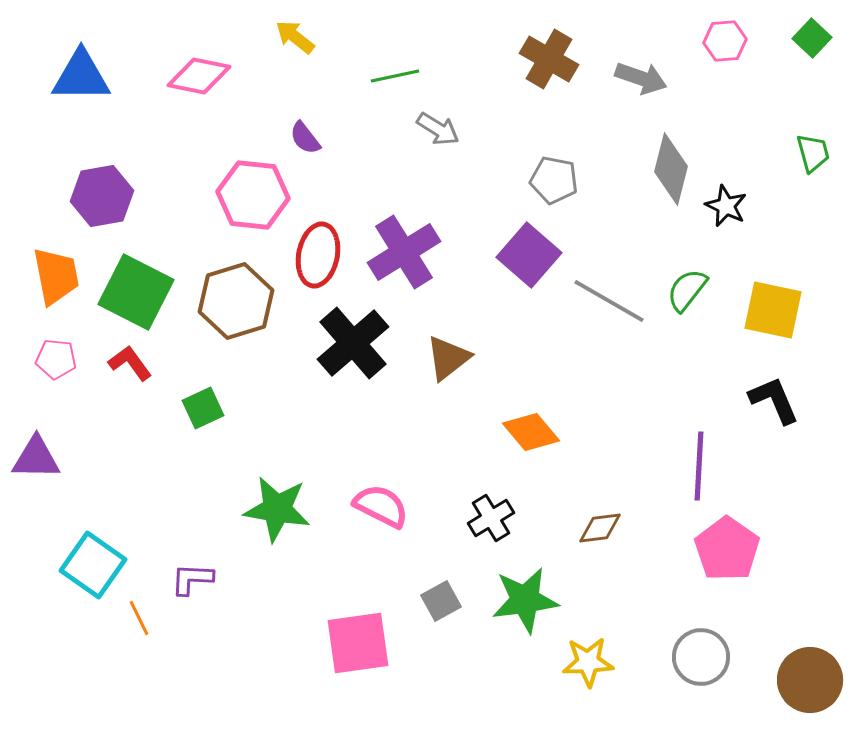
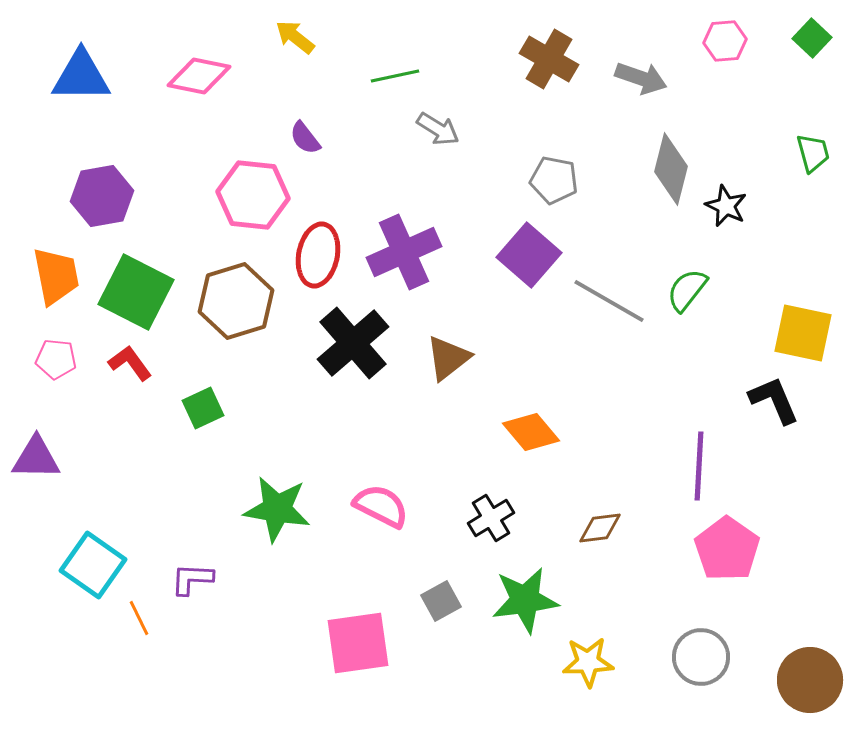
purple cross at (404, 252): rotated 8 degrees clockwise
yellow square at (773, 310): moved 30 px right, 23 px down
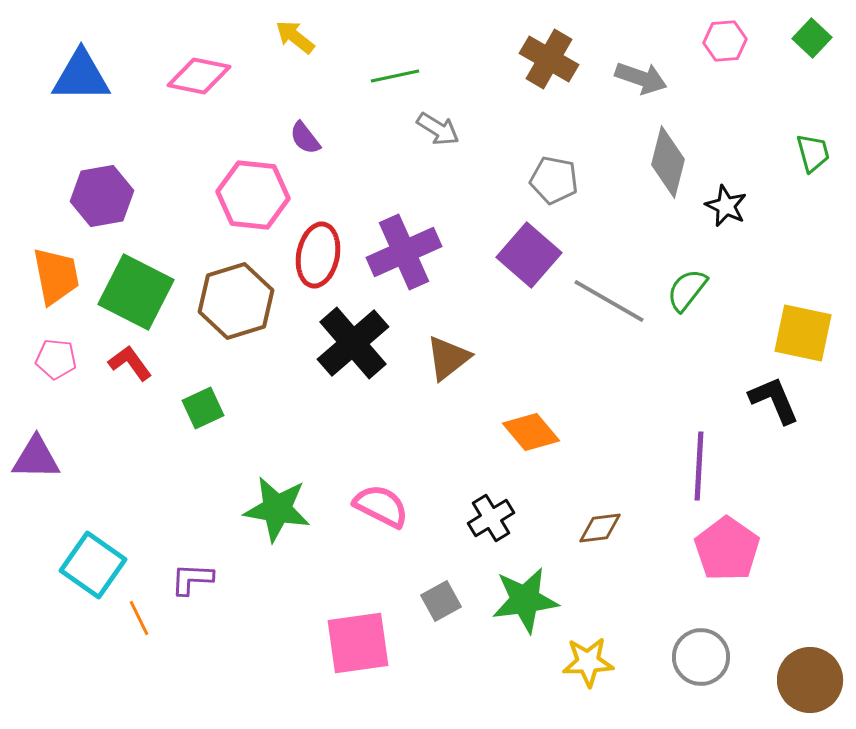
gray diamond at (671, 169): moved 3 px left, 7 px up
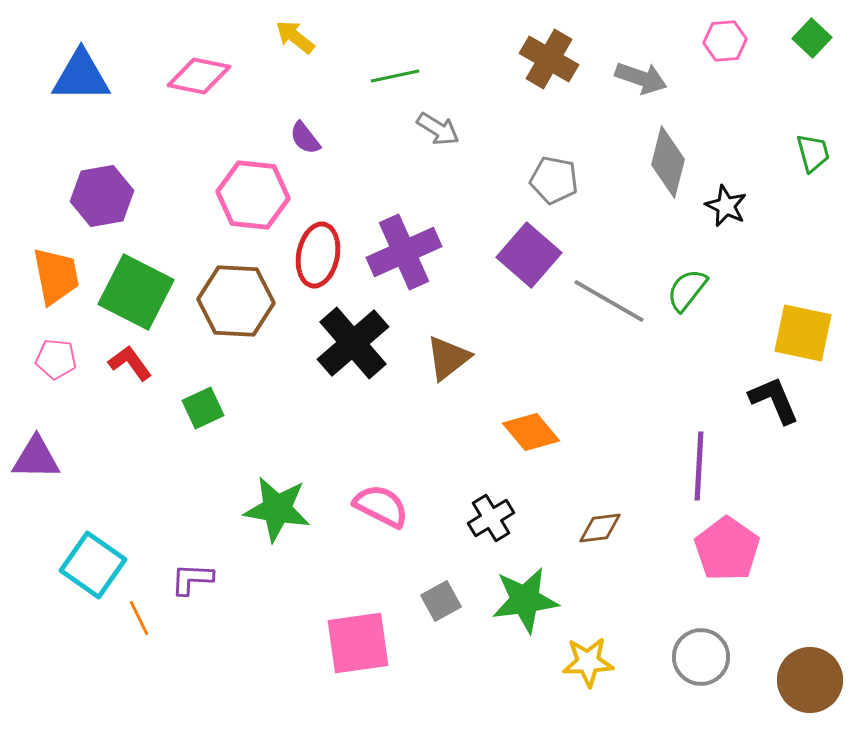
brown hexagon at (236, 301): rotated 20 degrees clockwise
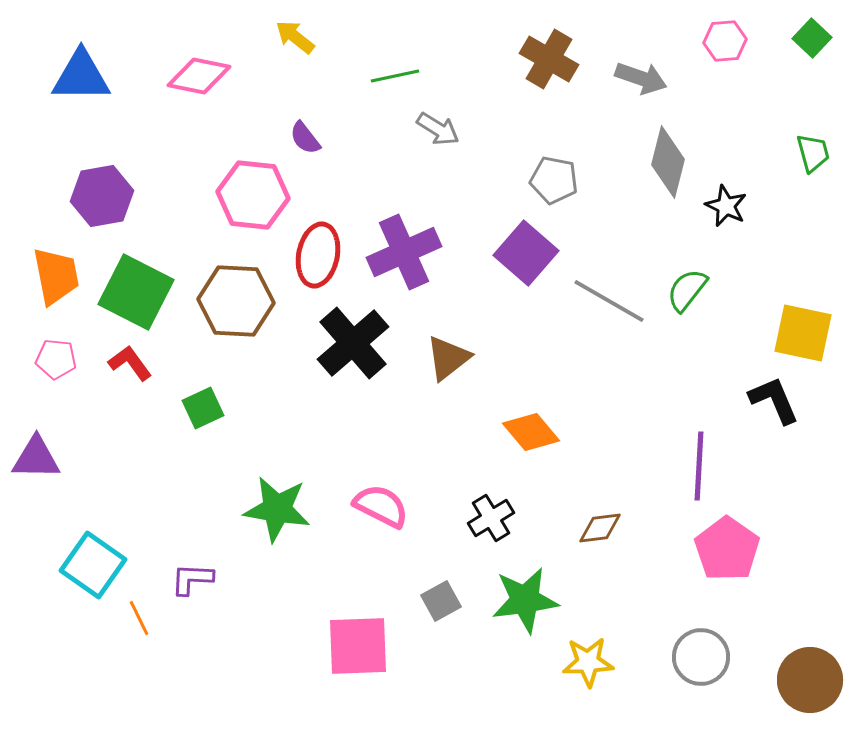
purple square at (529, 255): moved 3 px left, 2 px up
pink square at (358, 643): moved 3 px down; rotated 6 degrees clockwise
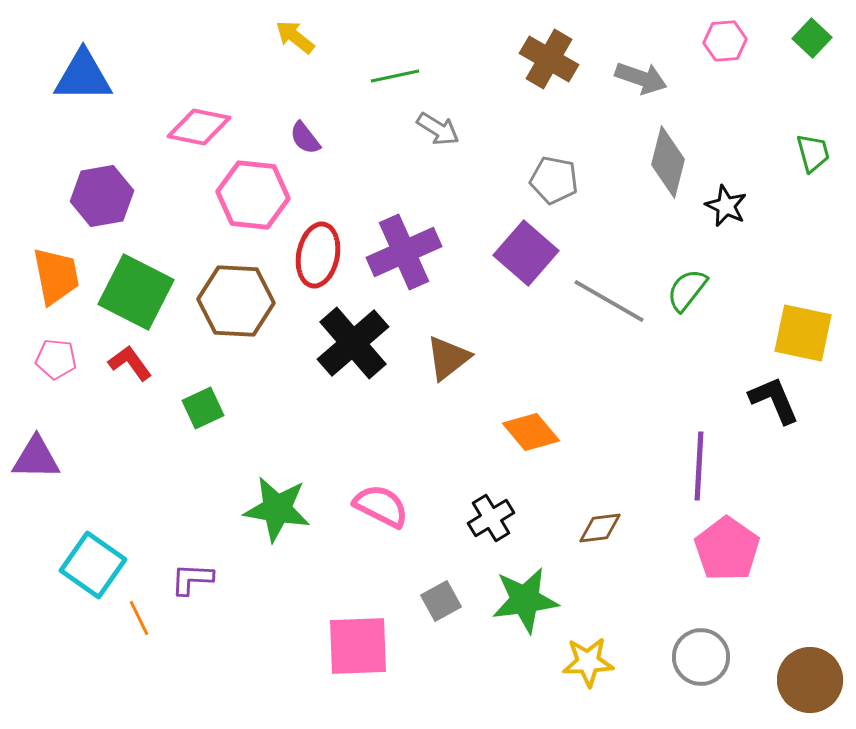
blue triangle at (81, 76): moved 2 px right
pink diamond at (199, 76): moved 51 px down
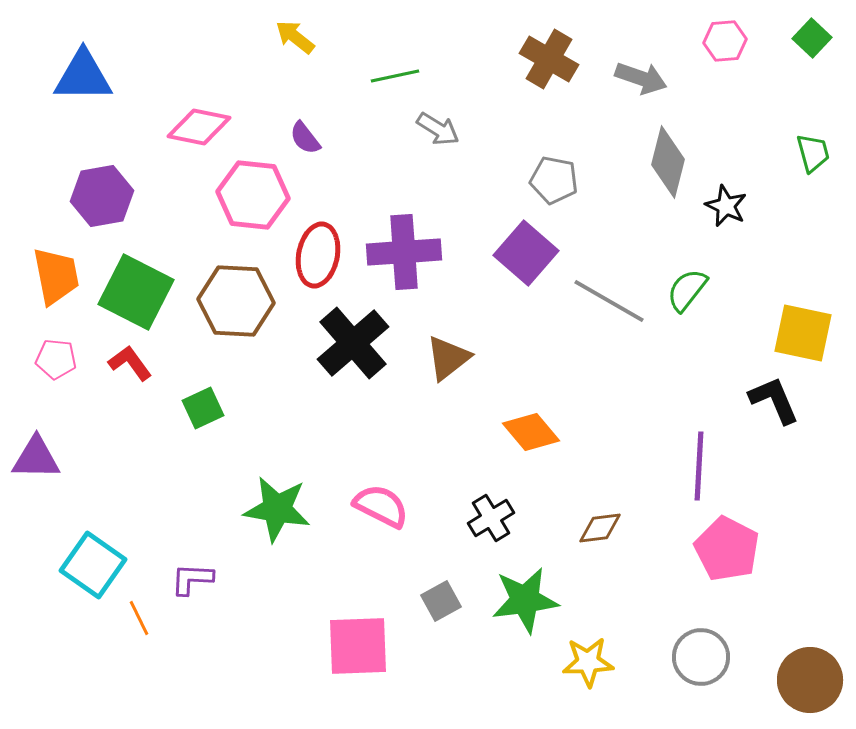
purple cross at (404, 252): rotated 20 degrees clockwise
pink pentagon at (727, 549): rotated 8 degrees counterclockwise
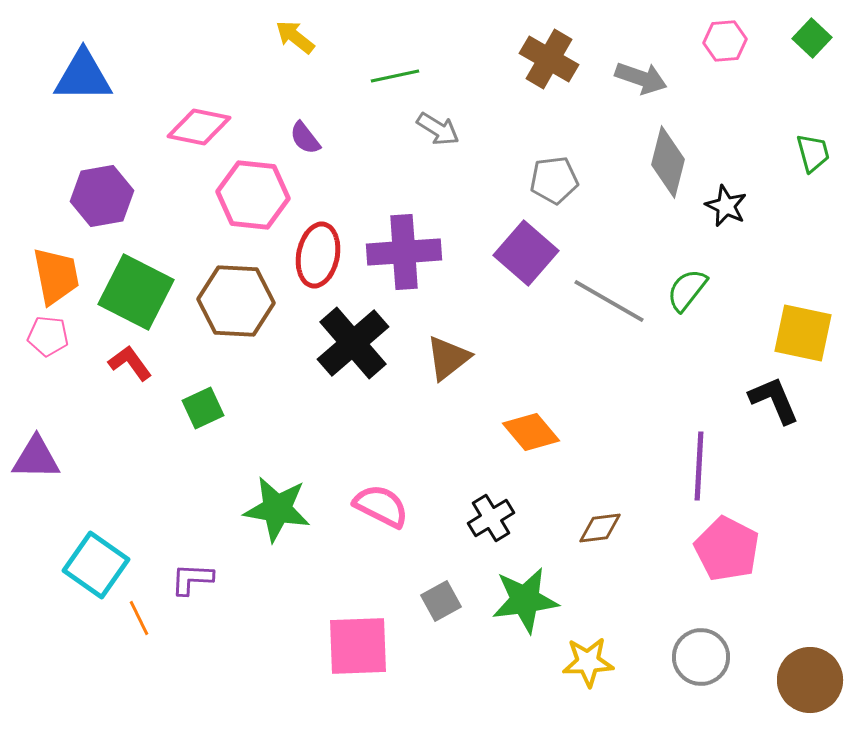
gray pentagon at (554, 180): rotated 18 degrees counterclockwise
pink pentagon at (56, 359): moved 8 px left, 23 px up
cyan square at (93, 565): moved 3 px right
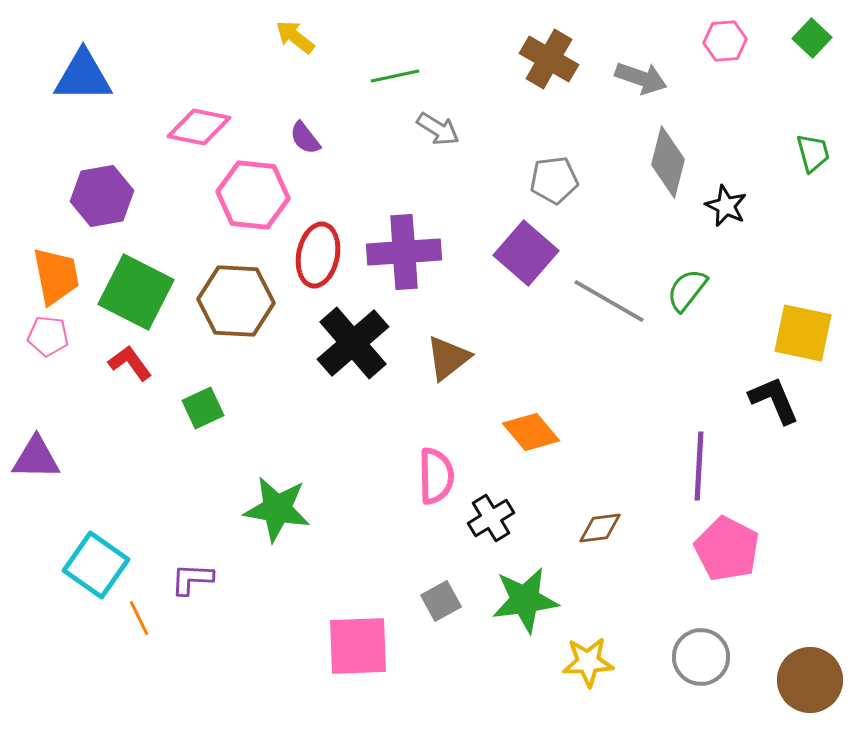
pink semicircle at (381, 506): moved 55 px right, 30 px up; rotated 62 degrees clockwise
